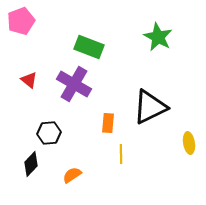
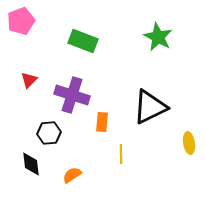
green rectangle: moved 6 px left, 6 px up
red triangle: rotated 36 degrees clockwise
purple cross: moved 2 px left, 11 px down; rotated 12 degrees counterclockwise
orange rectangle: moved 6 px left, 1 px up
black diamond: rotated 50 degrees counterclockwise
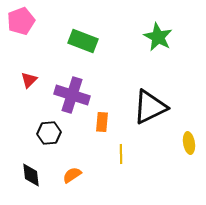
black diamond: moved 11 px down
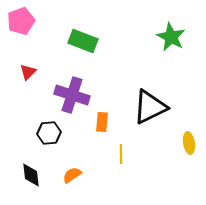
green star: moved 13 px right
red triangle: moved 1 px left, 8 px up
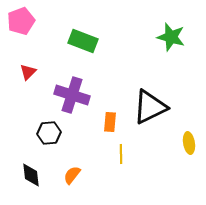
green star: rotated 12 degrees counterclockwise
orange rectangle: moved 8 px right
orange semicircle: rotated 18 degrees counterclockwise
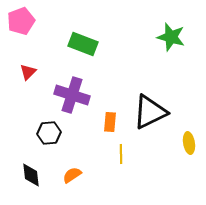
green rectangle: moved 3 px down
black triangle: moved 5 px down
orange semicircle: rotated 18 degrees clockwise
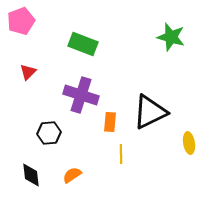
purple cross: moved 9 px right
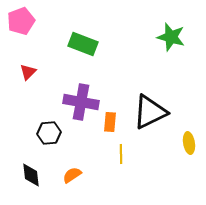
purple cross: moved 7 px down; rotated 8 degrees counterclockwise
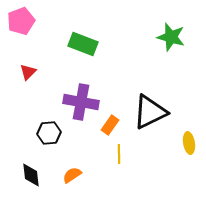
orange rectangle: moved 3 px down; rotated 30 degrees clockwise
yellow line: moved 2 px left
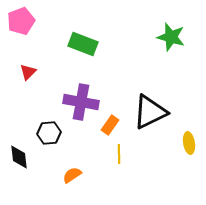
black diamond: moved 12 px left, 18 px up
